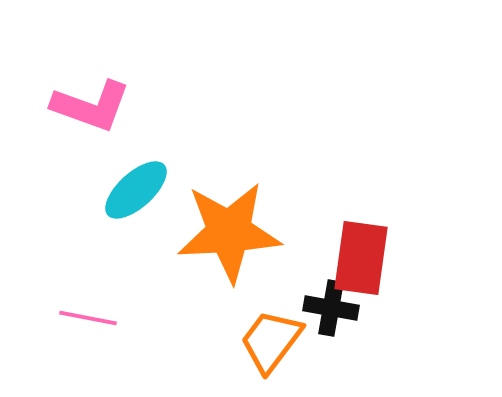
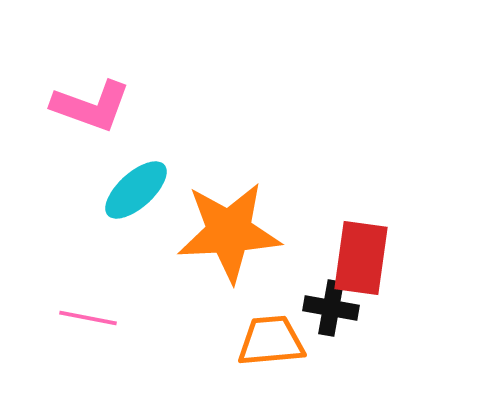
orange trapezoid: rotated 48 degrees clockwise
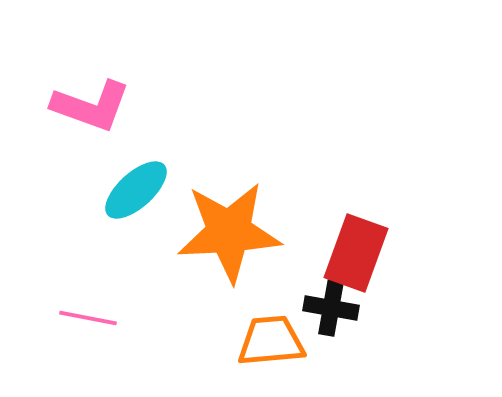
red rectangle: moved 5 px left, 5 px up; rotated 12 degrees clockwise
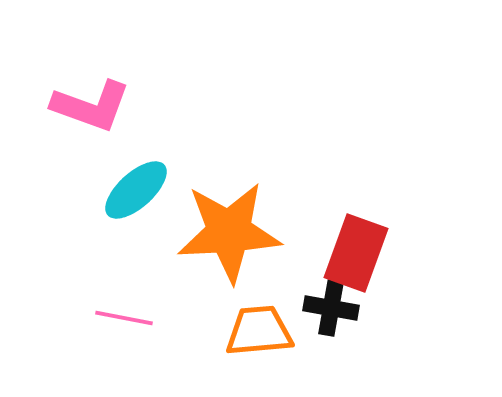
pink line: moved 36 px right
orange trapezoid: moved 12 px left, 10 px up
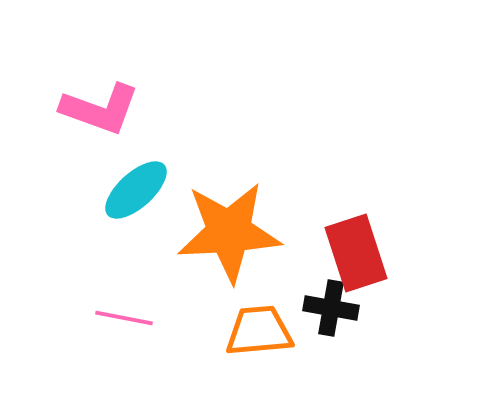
pink L-shape: moved 9 px right, 3 px down
red rectangle: rotated 38 degrees counterclockwise
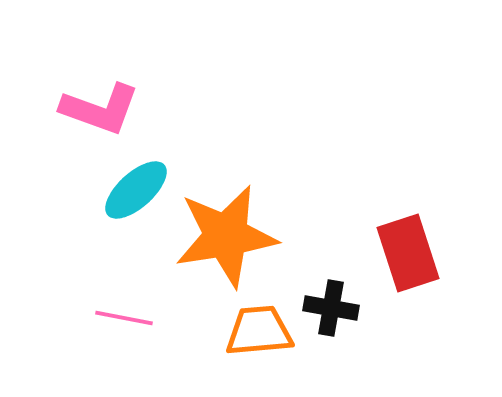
orange star: moved 3 px left, 4 px down; rotated 6 degrees counterclockwise
red rectangle: moved 52 px right
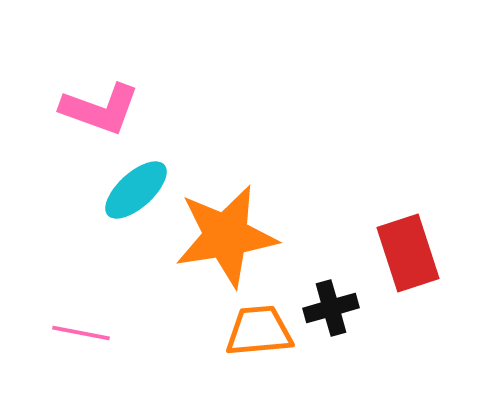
black cross: rotated 26 degrees counterclockwise
pink line: moved 43 px left, 15 px down
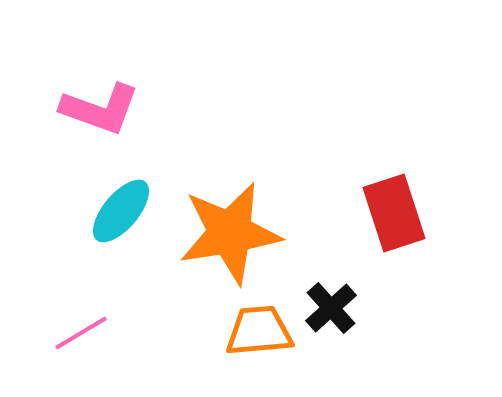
cyan ellipse: moved 15 px left, 21 px down; rotated 8 degrees counterclockwise
orange star: moved 4 px right, 3 px up
red rectangle: moved 14 px left, 40 px up
black cross: rotated 26 degrees counterclockwise
pink line: rotated 42 degrees counterclockwise
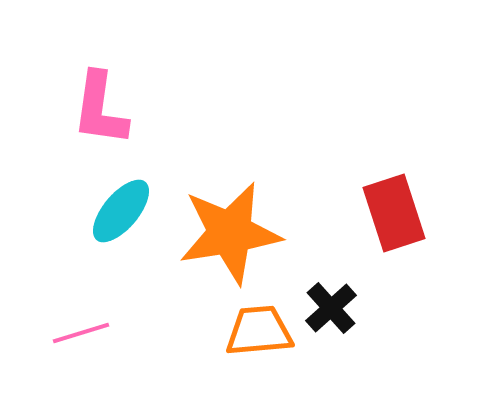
pink L-shape: rotated 78 degrees clockwise
pink line: rotated 14 degrees clockwise
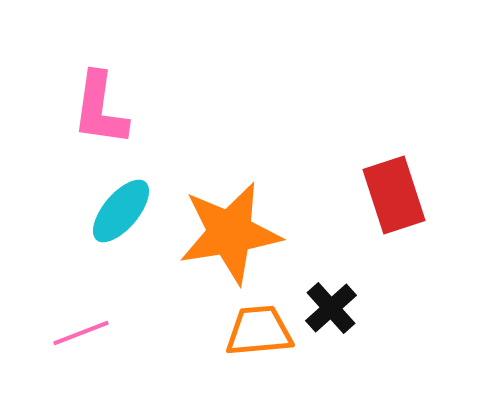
red rectangle: moved 18 px up
pink line: rotated 4 degrees counterclockwise
